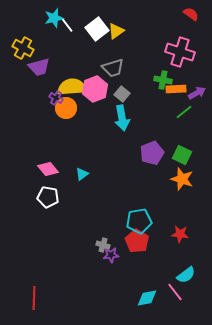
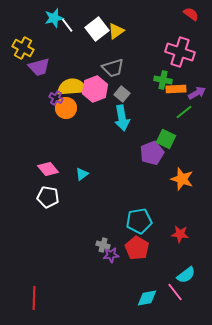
green square: moved 16 px left, 16 px up
red pentagon: moved 7 px down
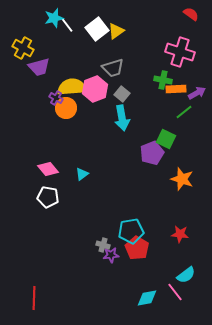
cyan pentagon: moved 8 px left, 10 px down
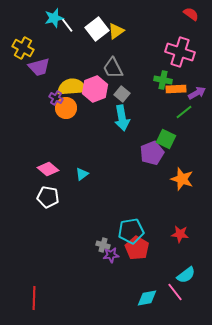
gray trapezoid: rotated 80 degrees clockwise
pink diamond: rotated 10 degrees counterclockwise
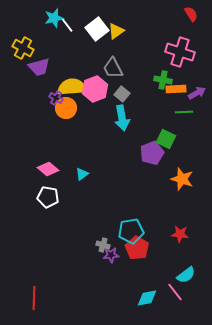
red semicircle: rotated 21 degrees clockwise
green line: rotated 36 degrees clockwise
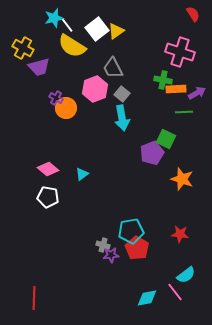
red semicircle: moved 2 px right
yellow semicircle: moved 41 px up; rotated 144 degrees counterclockwise
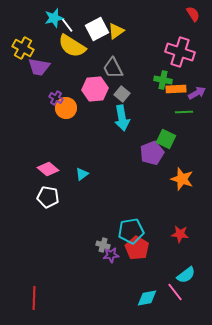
white square: rotated 10 degrees clockwise
purple trapezoid: rotated 25 degrees clockwise
pink hexagon: rotated 15 degrees clockwise
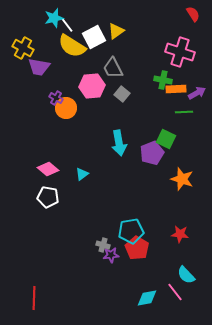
white square: moved 3 px left, 8 px down
pink hexagon: moved 3 px left, 3 px up
cyan arrow: moved 3 px left, 25 px down
cyan semicircle: rotated 84 degrees clockwise
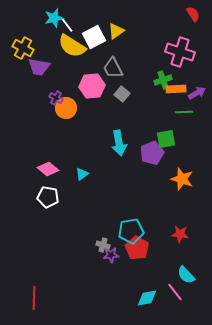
green cross: rotated 30 degrees counterclockwise
green square: rotated 36 degrees counterclockwise
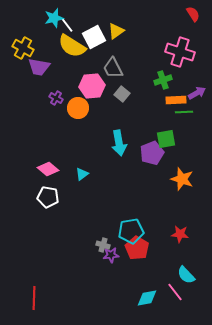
orange rectangle: moved 11 px down
orange circle: moved 12 px right
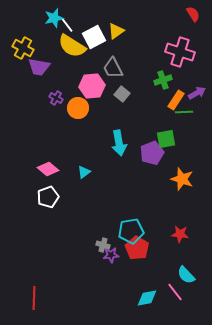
orange rectangle: rotated 54 degrees counterclockwise
cyan triangle: moved 2 px right, 2 px up
white pentagon: rotated 30 degrees counterclockwise
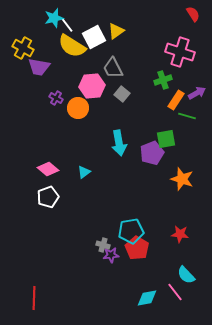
green line: moved 3 px right, 4 px down; rotated 18 degrees clockwise
